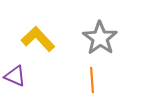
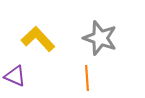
gray star: rotated 16 degrees counterclockwise
orange line: moved 5 px left, 2 px up
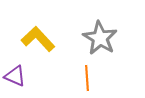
gray star: rotated 12 degrees clockwise
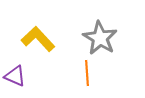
orange line: moved 5 px up
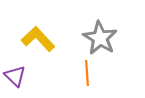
purple triangle: rotated 20 degrees clockwise
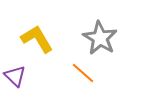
yellow L-shape: moved 1 px left; rotated 12 degrees clockwise
orange line: moved 4 px left; rotated 45 degrees counterclockwise
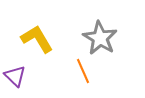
orange line: moved 2 px up; rotated 25 degrees clockwise
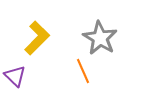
yellow L-shape: moved 1 px up; rotated 76 degrees clockwise
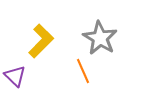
yellow L-shape: moved 4 px right, 3 px down
